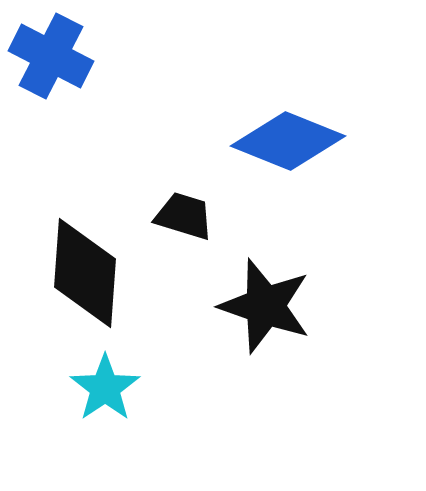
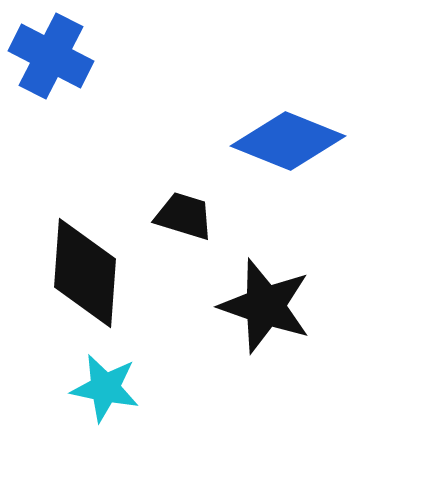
cyan star: rotated 26 degrees counterclockwise
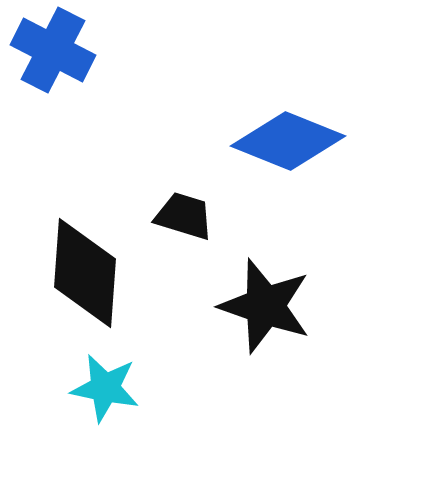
blue cross: moved 2 px right, 6 px up
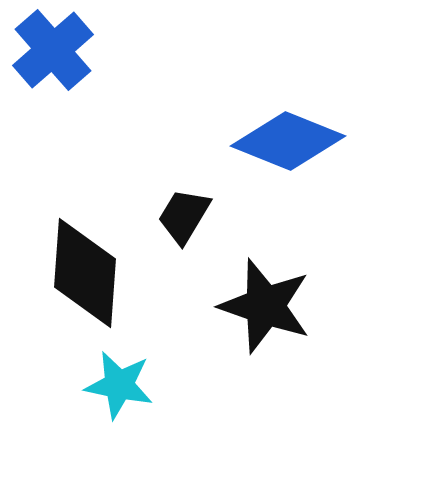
blue cross: rotated 22 degrees clockwise
black trapezoid: rotated 76 degrees counterclockwise
cyan star: moved 14 px right, 3 px up
